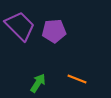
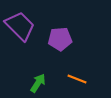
purple pentagon: moved 6 px right, 8 px down
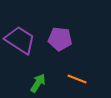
purple trapezoid: moved 14 px down; rotated 12 degrees counterclockwise
purple pentagon: rotated 10 degrees clockwise
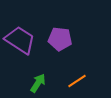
orange line: moved 2 px down; rotated 54 degrees counterclockwise
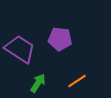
purple trapezoid: moved 9 px down
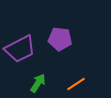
purple trapezoid: rotated 120 degrees clockwise
orange line: moved 1 px left, 3 px down
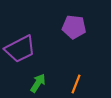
purple pentagon: moved 14 px right, 12 px up
orange line: rotated 36 degrees counterclockwise
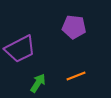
orange line: moved 8 px up; rotated 48 degrees clockwise
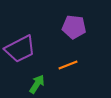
orange line: moved 8 px left, 11 px up
green arrow: moved 1 px left, 1 px down
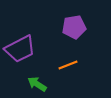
purple pentagon: rotated 15 degrees counterclockwise
green arrow: rotated 90 degrees counterclockwise
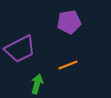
purple pentagon: moved 5 px left, 5 px up
green arrow: rotated 72 degrees clockwise
